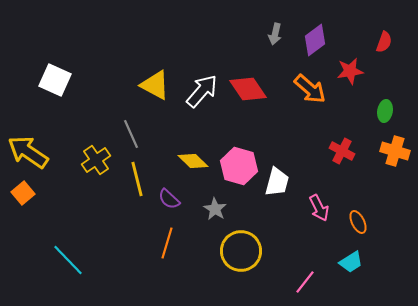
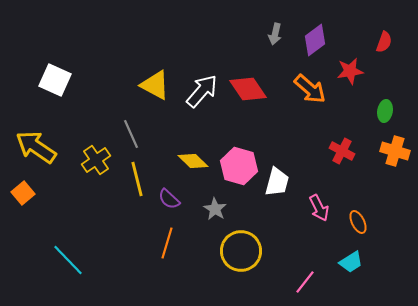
yellow arrow: moved 8 px right, 5 px up
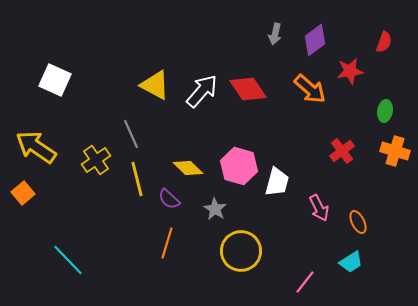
red cross: rotated 25 degrees clockwise
yellow diamond: moved 5 px left, 7 px down
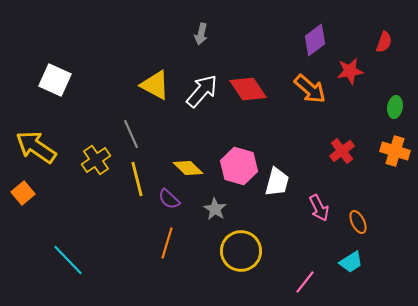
gray arrow: moved 74 px left
green ellipse: moved 10 px right, 4 px up
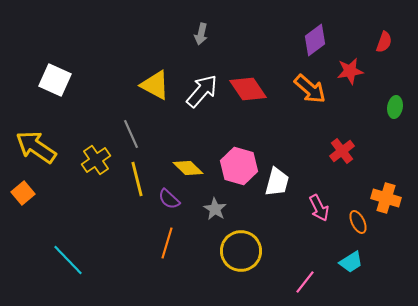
orange cross: moved 9 px left, 47 px down
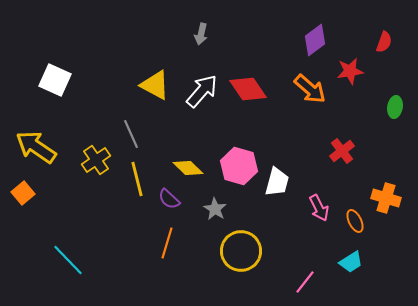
orange ellipse: moved 3 px left, 1 px up
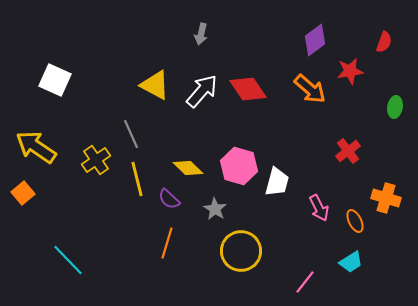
red cross: moved 6 px right
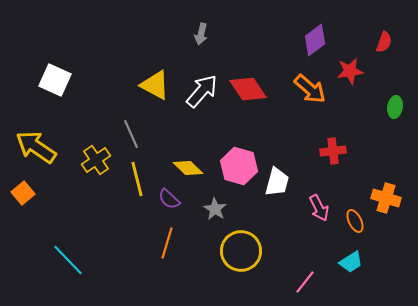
red cross: moved 15 px left; rotated 30 degrees clockwise
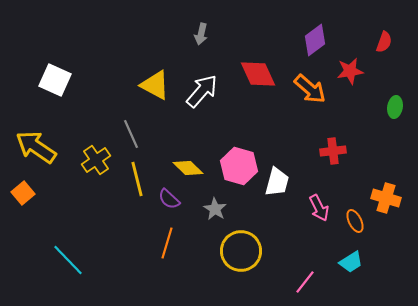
red diamond: moved 10 px right, 15 px up; rotated 9 degrees clockwise
